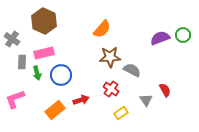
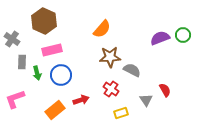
pink rectangle: moved 8 px right, 3 px up
yellow rectangle: rotated 16 degrees clockwise
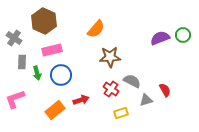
orange semicircle: moved 6 px left
gray cross: moved 2 px right, 1 px up
gray semicircle: moved 11 px down
gray triangle: rotated 48 degrees clockwise
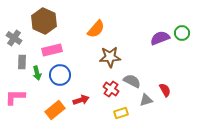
green circle: moved 1 px left, 2 px up
blue circle: moved 1 px left
pink L-shape: moved 2 px up; rotated 20 degrees clockwise
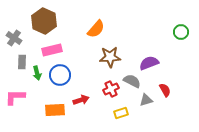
green circle: moved 1 px left, 1 px up
purple semicircle: moved 11 px left, 25 px down
red cross: rotated 28 degrees clockwise
orange rectangle: rotated 36 degrees clockwise
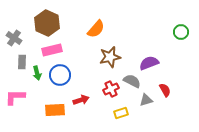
brown hexagon: moved 3 px right, 2 px down
brown star: rotated 10 degrees counterclockwise
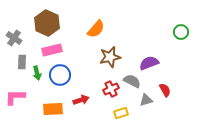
orange rectangle: moved 2 px left, 1 px up
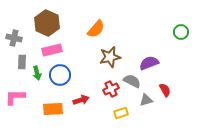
gray cross: rotated 21 degrees counterclockwise
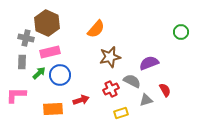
gray cross: moved 12 px right
pink rectangle: moved 2 px left, 2 px down
green arrow: moved 2 px right; rotated 120 degrees counterclockwise
pink L-shape: moved 1 px right, 2 px up
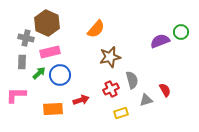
purple semicircle: moved 11 px right, 22 px up
gray semicircle: moved 1 px up; rotated 48 degrees clockwise
